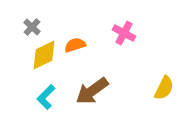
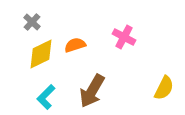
gray cross: moved 5 px up
pink cross: moved 4 px down
yellow diamond: moved 3 px left, 1 px up
brown arrow: rotated 24 degrees counterclockwise
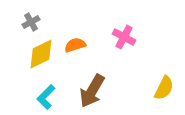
gray cross: moved 1 px left; rotated 18 degrees clockwise
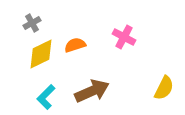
gray cross: moved 1 px right, 1 px down
brown arrow: rotated 144 degrees counterclockwise
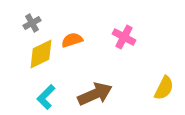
orange semicircle: moved 3 px left, 5 px up
brown arrow: moved 3 px right, 3 px down
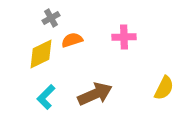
gray cross: moved 19 px right, 5 px up
pink cross: rotated 30 degrees counterclockwise
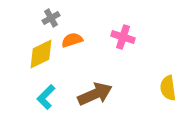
pink cross: moved 1 px left; rotated 20 degrees clockwise
yellow semicircle: moved 4 px right; rotated 145 degrees clockwise
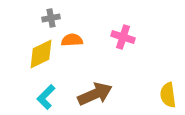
gray cross: rotated 18 degrees clockwise
orange semicircle: rotated 15 degrees clockwise
yellow semicircle: moved 7 px down
